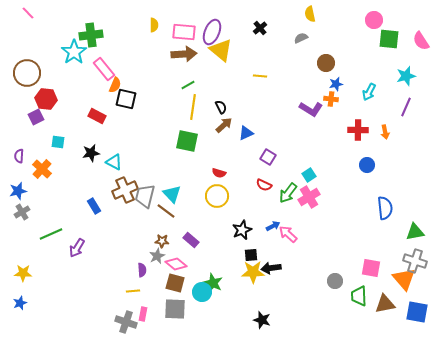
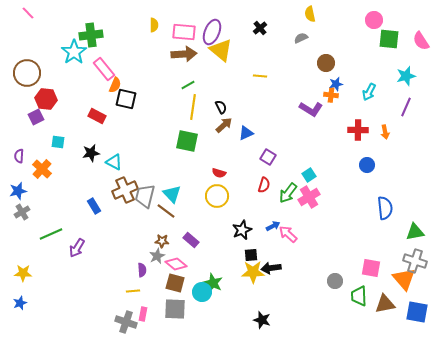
orange cross at (331, 99): moved 4 px up
red semicircle at (264, 185): rotated 98 degrees counterclockwise
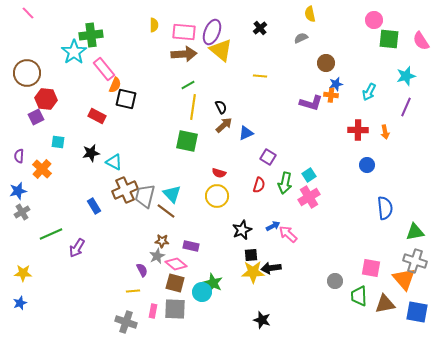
purple L-shape at (311, 109): moved 6 px up; rotated 15 degrees counterclockwise
red semicircle at (264, 185): moved 5 px left
green arrow at (288, 193): moved 3 px left, 10 px up; rotated 25 degrees counterclockwise
purple rectangle at (191, 240): moved 6 px down; rotated 28 degrees counterclockwise
purple semicircle at (142, 270): rotated 24 degrees counterclockwise
pink rectangle at (143, 314): moved 10 px right, 3 px up
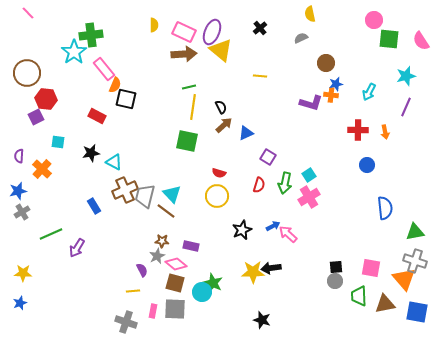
pink rectangle at (184, 32): rotated 20 degrees clockwise
green line at (188, 85): moved 1 px right, 2 px down; rotated 16 degrees clockwise
black square at (251, 255): moved 85 px right, 12 px down
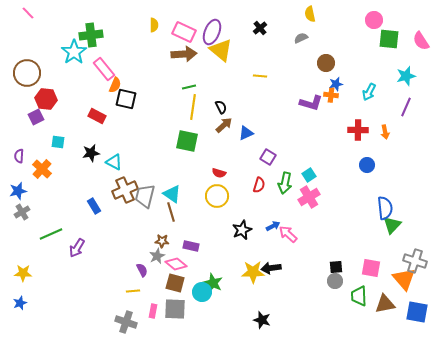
cyan triangle at (172, 194): rotated 12 degrees counterclockwise
brown line at (166, 211): moved 5 px right, 1 px down; rotated 36 degrees clockwise
green triangle at (415, 232): moved 23 px left, 7 px up; rotated 36 degrees counterclockwise
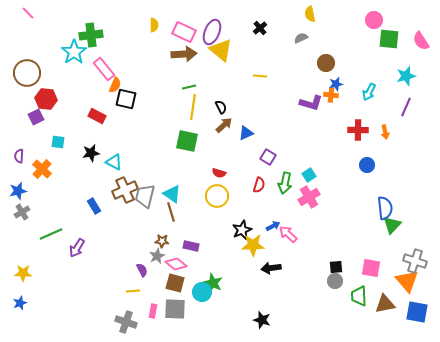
yellow star at (253, 272): moved 27 px up
orange triangle at (404, 279): moved 3 px right, 2 px down
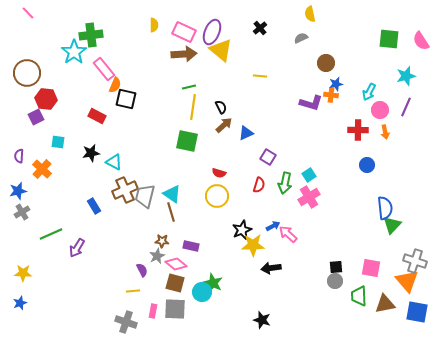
pink circle at (374, 20): moved 6 px right, 90 px down
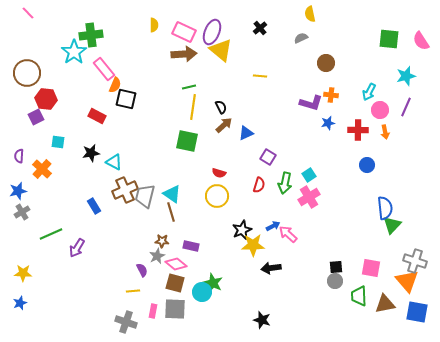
blue star at (336, 84): moved 8 px left, 39 px down
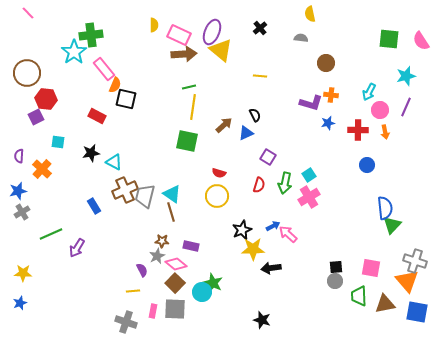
pink rectangle at (184, 32): moved 5 px left, 3 px down
gray semicircle at (301, 38): rotated 32 degrees clockwise
black semicircle at (221, 107): moved 34 px right, 8 px down
yellow star at (253, 245): moved 4 px down
brown square at (175, 283): rotated 30 degrees clockwise
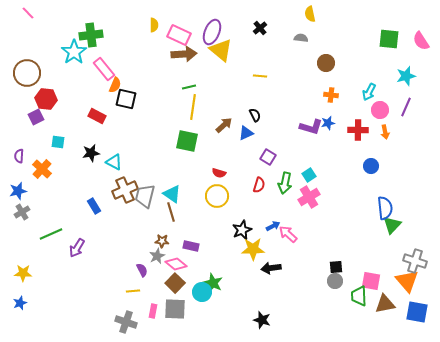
purple L-shape at (311, 103): moved 24 px down
blue circle at (367, 165): moved 4 px right, 1 px down
pink square at (371, 268): moved 13 px down
